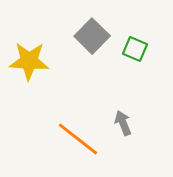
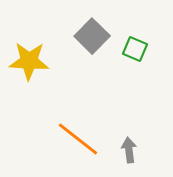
gray arrow: moved 6 px right, 27 px down; rotated 15 degrees clockwise
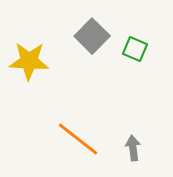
gray arrow: moved 4 px right, 2 px up
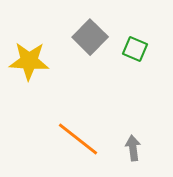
gray square: moved 2 px left, 1 px down
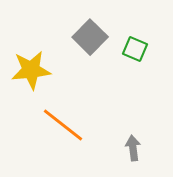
yellow star: moved 2 px right, 9 px down; rotated 9 degrees counterclockwise
orange line: moved 15 px left, 14 px up
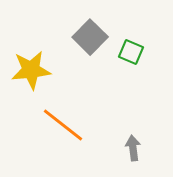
green square: moved 4 px left, 3 px down
